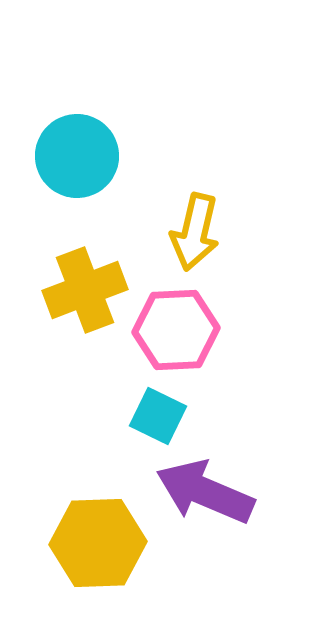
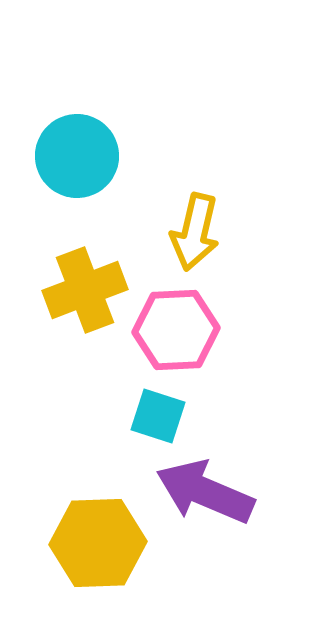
cyan square: rotated 8 degrees counterclockwise
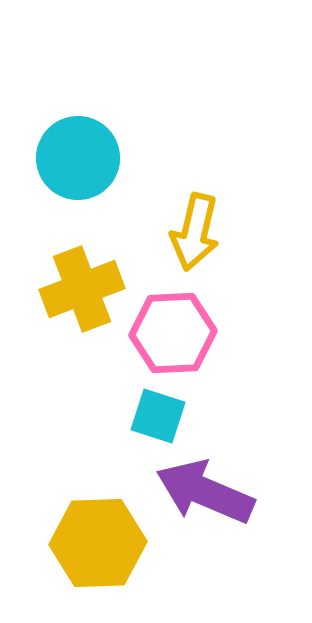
cyan circle: moved 1 px right, 2 px down
yellow cross: moved 3 px left, 1 px up
pink hexagon: moved 3 px left, 3 px down
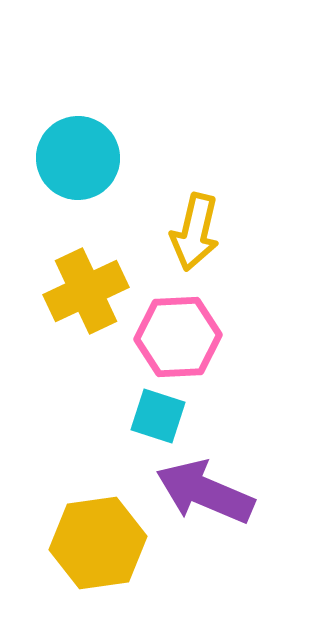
yellow cross: moved 4 px right, 2 px down; rotated 4 degrees counterclockwise
pink hexagon: moved 5 px right, 4 px down
yellow hexagon: rotated 6 degrees counterclockwise
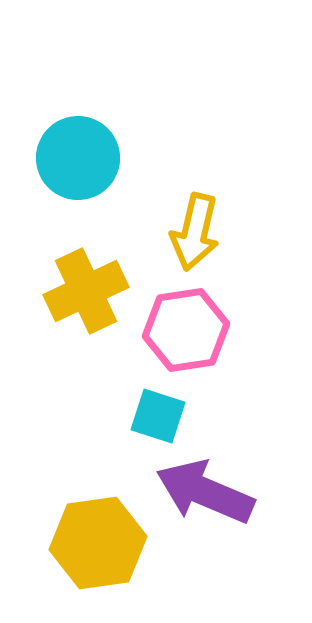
pink hexagon: moved 8 px right, 7 px up; rotated 6 degrees counterclockwise
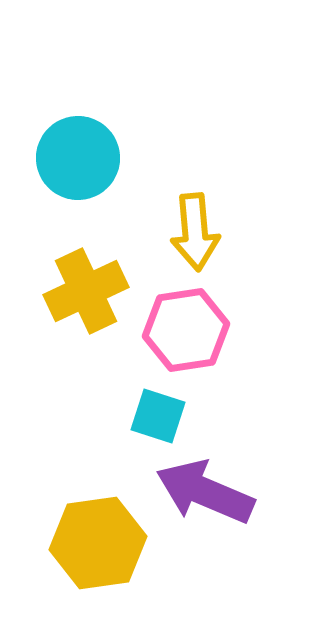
yellow arrow: rotated 18 degrees counterclockwise
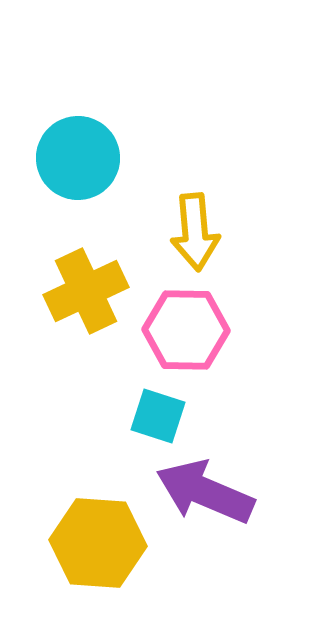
pink hexagon: rotated 10 degrees clockwise
yellow hexagon: rotated 12 degrees clockwise
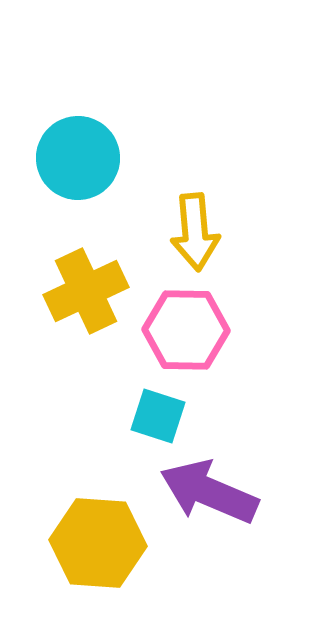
purple arrow: moved 4 px right
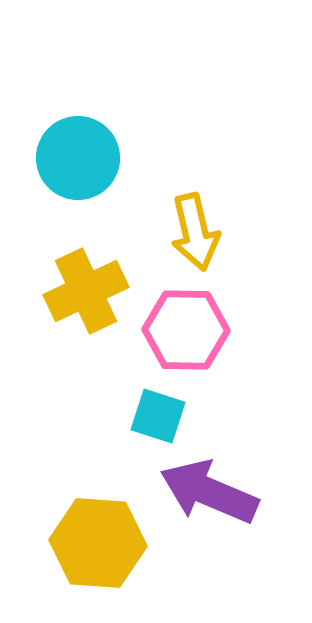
yellow arrow: rotated 8 degrees counterclockwise
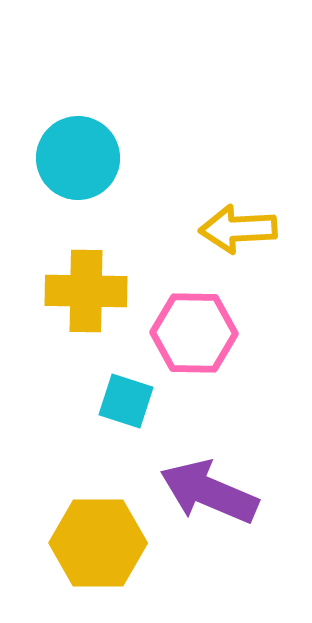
yellow arrow: moved 43 px right, 3 px up; rotated 100 degrees clockwise
yellow cross: rotated 26 degrees clockwise
pink hexagon: moved 8 px right, 3 px down
cyan square: moved 32 px left, 15 px up
yellow hexagon: rotated 4 degrees counterclockwise
